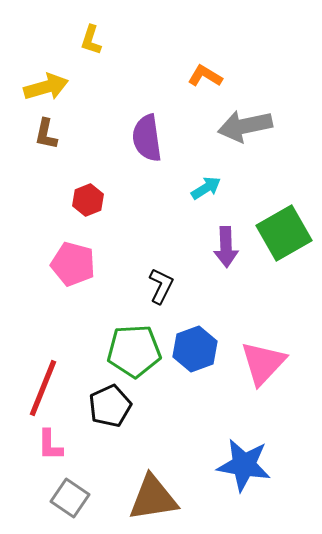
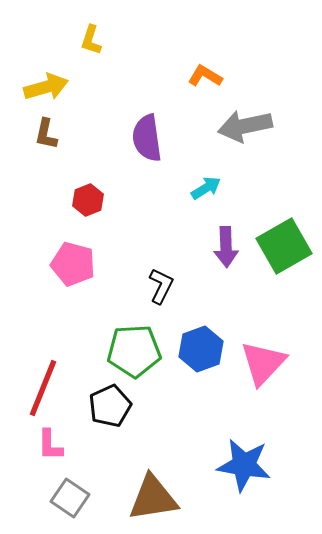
green square: moved 13 px down
blue hexagon: moved 6 px right
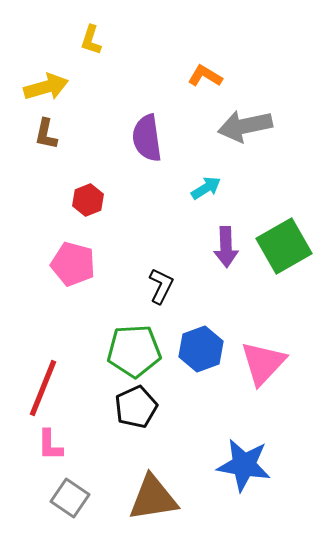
black pentagon: moved 26 px right, 1 px down
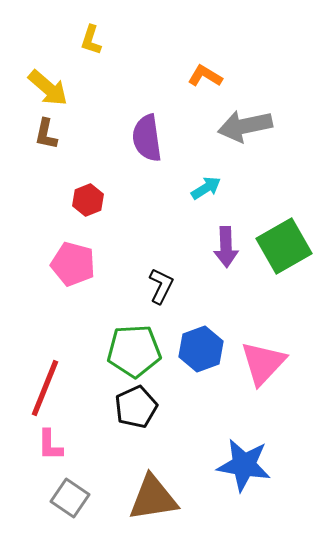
yellow arrow: moved 2 px right, 1 px down; rotated 57 degrees clockwise
red line: moved 2 px right
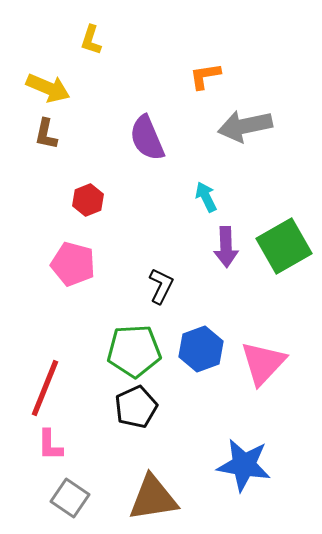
orange L-shape: rotated 40 degrees counterclockwise
yellow arrow: rotated 18 degrees counterclockwise
purple semicircle: rotated 15 degrees counterclockwise
cyan arrow: moved 9 px down; rotated 84 degrees counterclockwise
